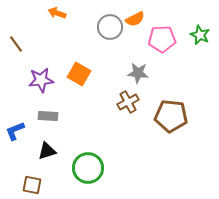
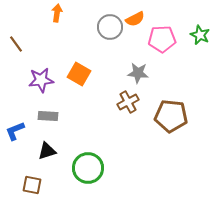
orange arrow: rotated 78 degrees clockwise
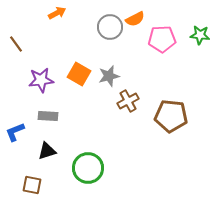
orange arrow: rotated 54 degrees clockwise
green star: rotated 18 degrees counterclockwise
gray star: moved 29 px left, 3 px down; rotated 20 degrees counterclockwise
brown cross: moved 1 px up
blue L-shape: moved 1 px down
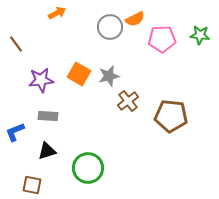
brown cross: rotated 10 degrees counterclockwise
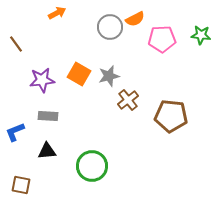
green star: moved 1 px right
purple star: moved 1 px right
brown cross: moved 1 px up
black triangle: rotated 12 degrees clockwise
green circle: moved 4 px right, 2 px up
brown square: moved 11 px left
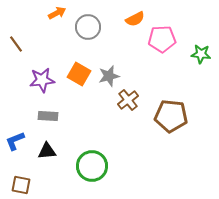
gray circle: moved 22 px left
green star: moved 19 px down
blue L-shape: moved 9 px down
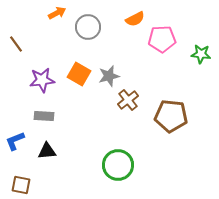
gray rectangle: moved 4 px left
green circle: moved 26 px right, 1 px up
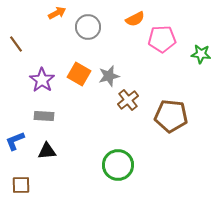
purple star: rotated 30 degrees counterclockwise
brown square: rotated 12 degrees counterclockwise
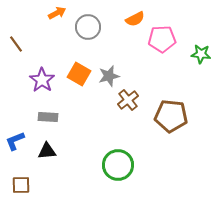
gray rectangle: moved 4 px right, 1 px down
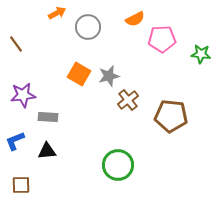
purple star: moved 19 px left, 15 px down; rotated 30 degrees clockwise
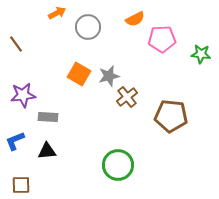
brown cross: moved 1 px left, 3 px up
